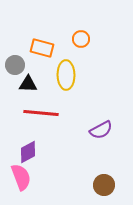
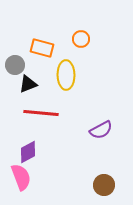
black triangle: rotated 24 degrees counterclockwise
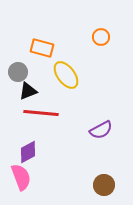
orange circle: moved 20 px right, 2 px up
gray circle: moved 3 px right, 7 px down
yellow ellipse: rotated 36 degrees counterclockwise
black triangle: moved 7 px down
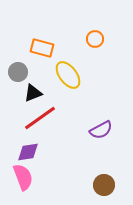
orange circle: moved 6 px left, 2 px down
yellow ellipse: moved 2 px right
black triangle: moved 5 px right, 2 px down
red line: moved 1 px left, 5 px down; rotated 40 degrees counterclockwise
purple diamond: rotated 20 degrees clockwise
pink semicircle: moved 2 px right
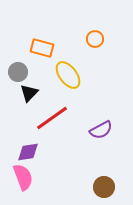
black triangle: moved 4 px left; rotated 24 degrees counterclockwise
red line: moved 12 px right
brown circle: moved 2 px down
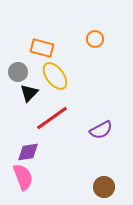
yellow ellipse: moved 13 px left, 1 px down
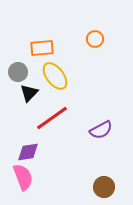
orange rectangle: rotated 20 degrees counterclockwise
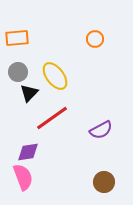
orange rectangle: moved 25 px left, 10 px up
brown circle: moved 5 px up
